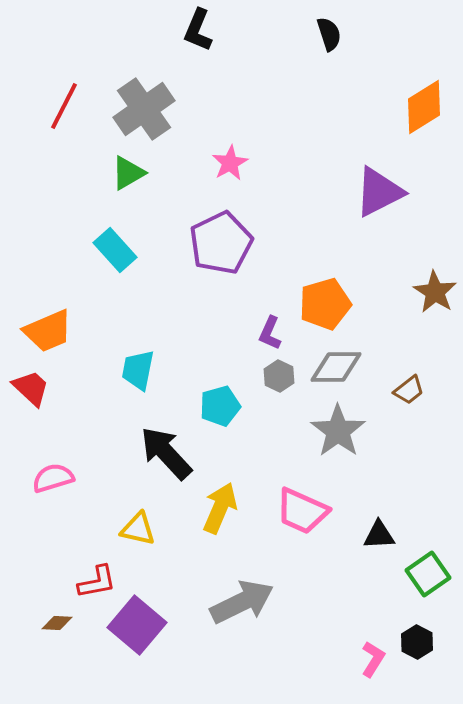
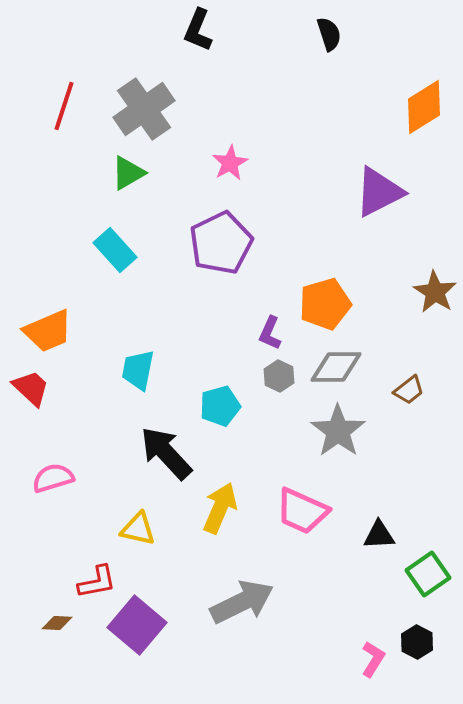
red line: rotated 9 degrees counterclockwise
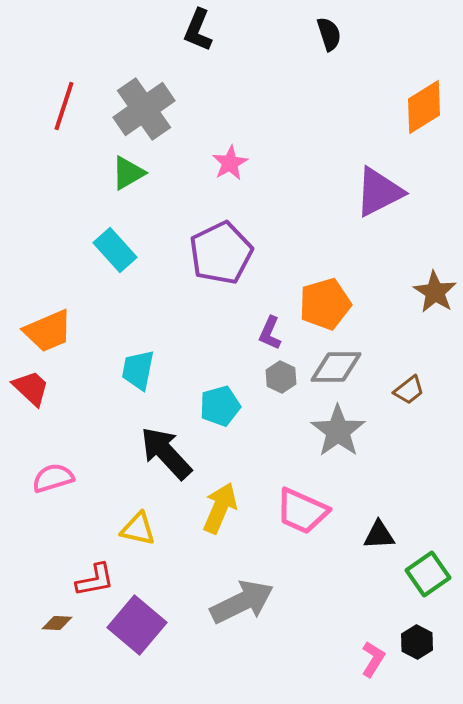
purple pentagon: moved 10 px down
gray hexagon: moved 2 px right, 1 px down
red L-shape: moved 2 px left, 2 px up
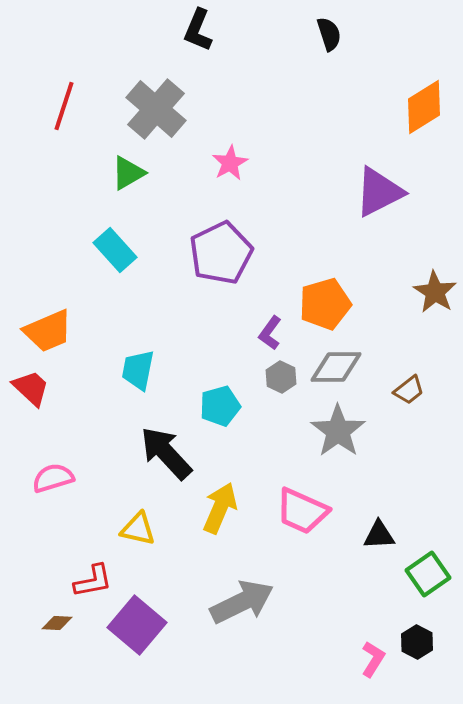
gray cross: moved 12 px right; rotated 14 degrees counterclockwise
purple L-shape: rotated 12 degrees clockwise
red L-shape: moved 2 px left, 1 px down
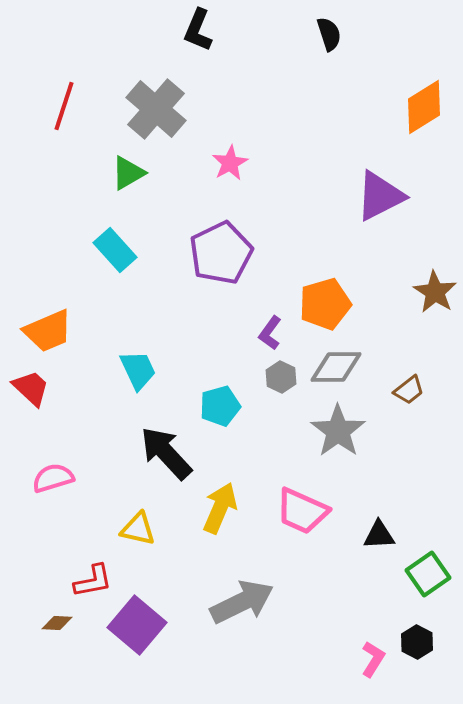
purple triangle: moved 1 px right, 4 px down
cyan trapezoid: rotated 144 degrees clockwise
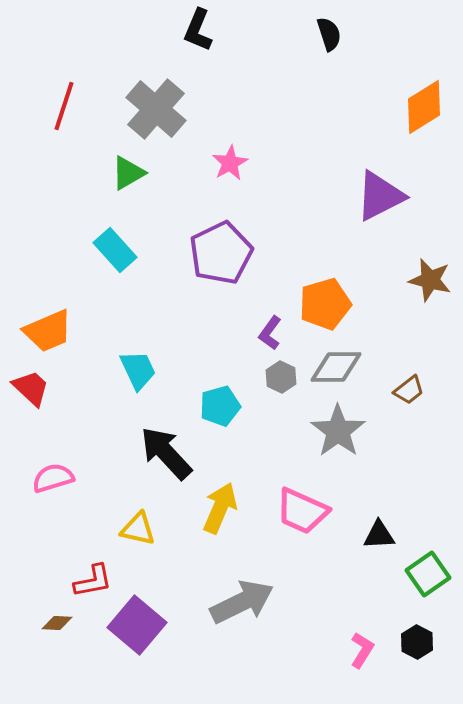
brown star: moved 5 px left, 12 px up; rotated 18 degrees counterclockwise
pink L-shape: moved 11 px left, 9 px up
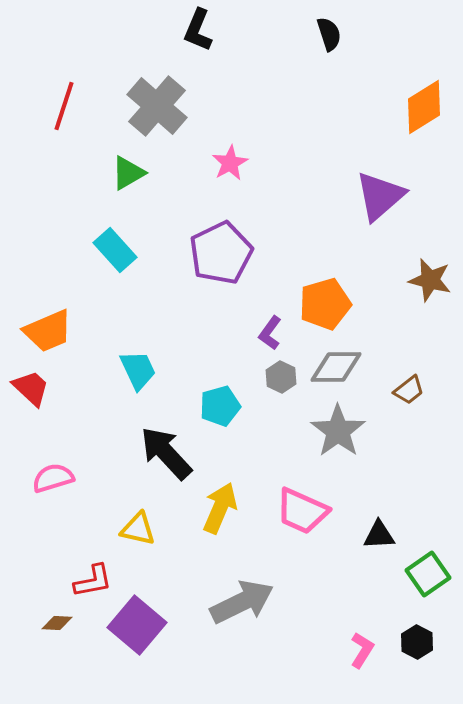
gray cross: moved 1 px right, 3 px up
purple triangle: rotated 14 degrees counterclockwise
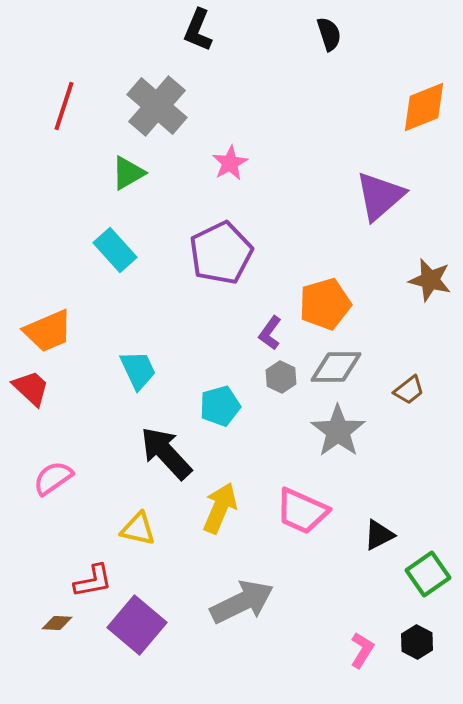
orange diamond: rotated 10 degrees clockwise
pink semicircle: rotated 18 degrees counterclockwise
black triangle: rotated 24 degrees counterclockwise
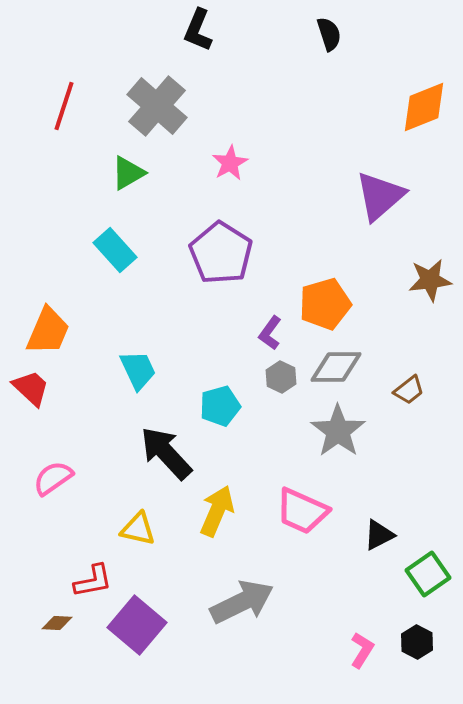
purple pentagon: rotated 14 degrees counterclockwise
brown star: rotated 21 degrees counterclockwise
orange trapezoid: rotated 44 degrees counterclockwise
yellow arrow: moved 3 px left, 3 px down
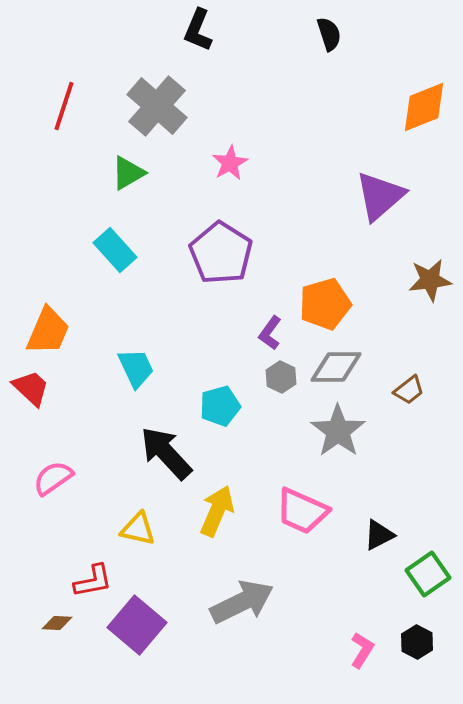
cyan trapezoid: moved 2 px left, 2 px up
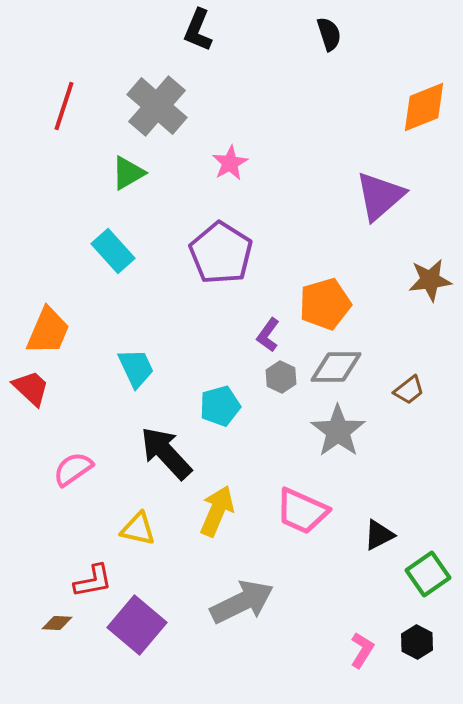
cyan rectangle: moved 2 px left, 1 px down
purple L-shape: moved 2 px left, 2 px down
pink semicircle: moved 20 px right, 9 px up
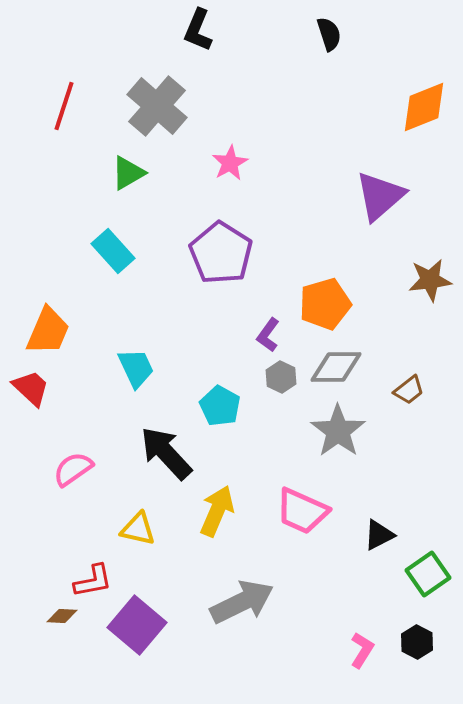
cyan pentagon: rotated 27 degrees counterclockwise
brown diamond: moved 5 px right, 7 px up
